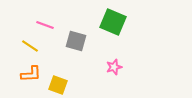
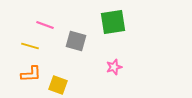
green square: rotated 32 degrees counterclockwise
yellow line: rotated 18 degrees counterclockwise
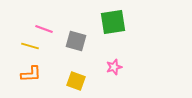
pink line: moved 1 px left, 4 px down
yellow square: moved 18 px right, 4 px up
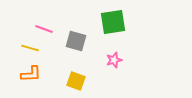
yellow line: moved 2 px down
pink star: moved 7 px up
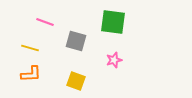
green square: rotated 16 degrees clockwise
pink line: moved 1 px right, 7 px up
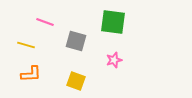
yellow line: moved 4 px left, 3 px up
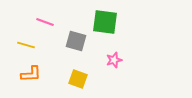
green square: moved 8 px left
yellow square: moved 2 px right, 2 px up
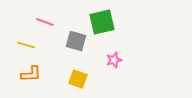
green square: moved 3 px left; rotated 20 degrees counterclockwise
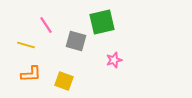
pink line: moved 1 px right, 3 px down; rotated 36 degrees clockwise
yellow square: moved 14 px left, 2 px down
